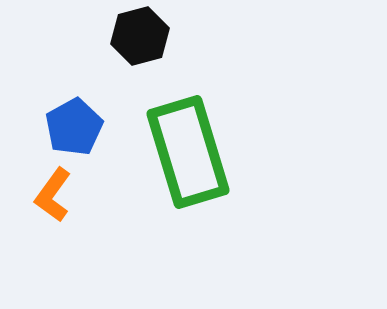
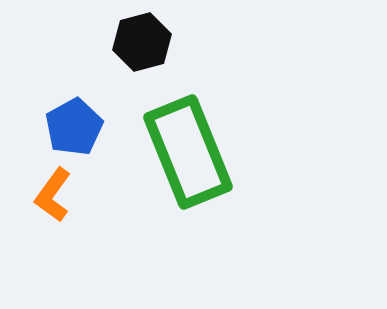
black hexagon: moved 2 px right, 6 px down
green rectangle: rotated 5 degrees counterclockwise
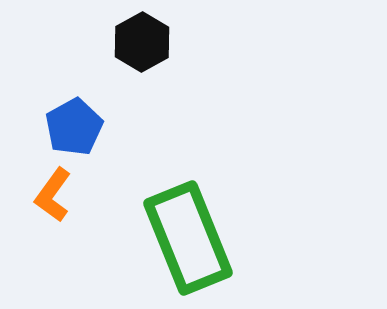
black hexagon: rotated 14 degrees counterclockwise
green rectangle: moved 86 px down
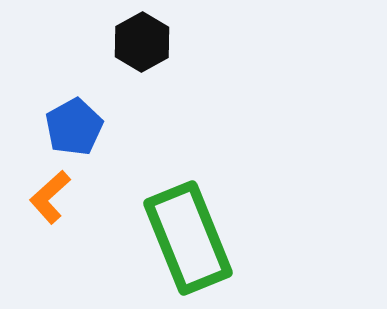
orange L-shape: moved 3 px left, 2 px down; rotated 12 degrees clockwise
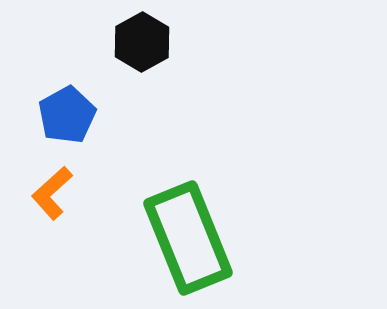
blue pentagon: moved 7 px left, 12 px up
orange L-shape: moved 2 px right, 4 px up
